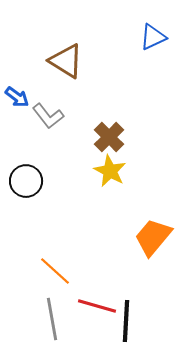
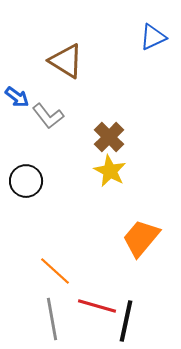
orange trapezoid: moved 12 px left, 1 px down
black line: rotated 9 degrees clockwise
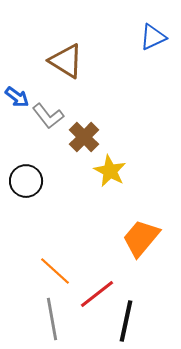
brown cross: moved 25 px left
red line: moved 12 px up; rotated 54 degrees counterclockwise
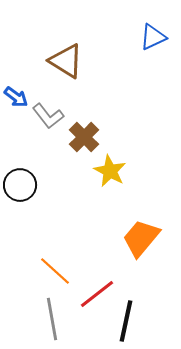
blue arrow: moved 1 px left
black circle: moved 6 px left, 4 px down
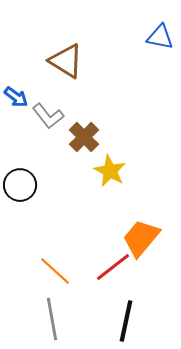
blue triangle: moved 7 px right; rotated 36 degrees clockwise
red line: moved 16 px right, 27 px up
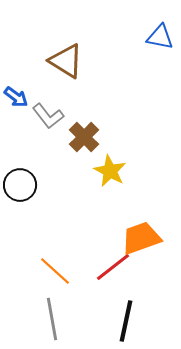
orange trapezoid: rotated 30 degrees clockwise
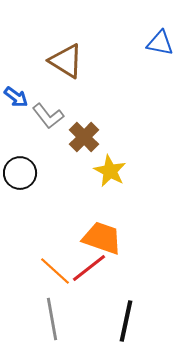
blue triangle: moved 6 px down
black circle: moved 12 px up
orange trapezoid: moved 39 px left; rotated 39 degrees clockwise
red line: moved 24 px left, 1 px down
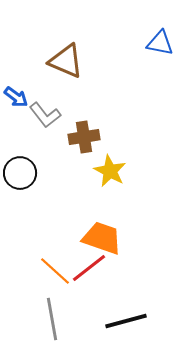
brown triangle: rotated 9 degrees counterclockwise
gray L-shape: moved 3 px left, 1 px up
brown cross: rotated 36 degrees clockwise
black line: rotated 63 degrees clockwise
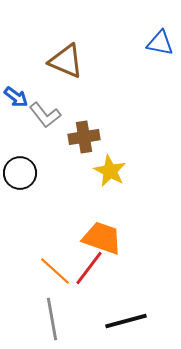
red line: rotated 15 degrees counterclockwise
